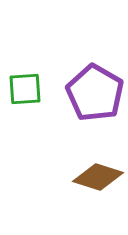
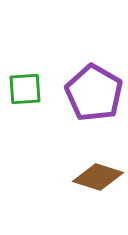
purple pentagon: moved 1 px left
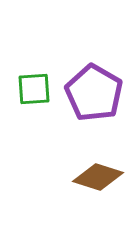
green square: moved 9 px right
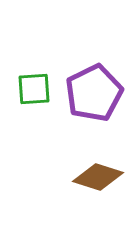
purple pentagon: rotated 16 degrees clockwise
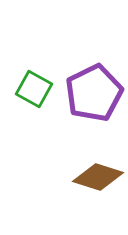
green square: rotated 33 degrees clockwise
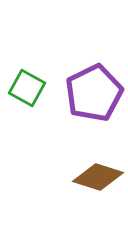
green square: moved 7 px left, 1 px up
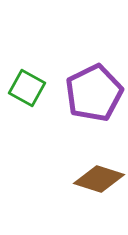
brown diamond: moved 1 px right, 2 px down
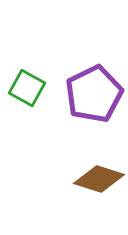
purple pentagon: moved 1 px down
